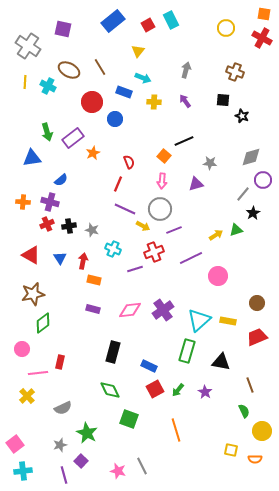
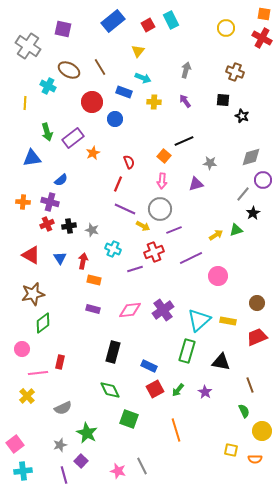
yellow line at (25, 82): moved 21 px down
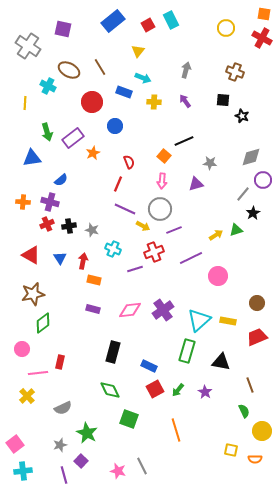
blue circle at (115, 119): moved 7 px down
